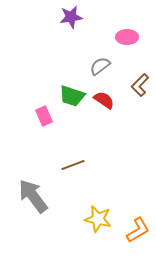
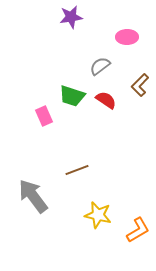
red semicircle: moved 2 px right
brown line: moved 4 px right, 5 px down
yellow star: moved 4 px up
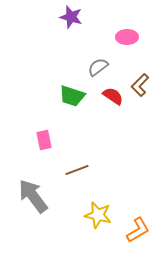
purple star: rotated 25 degrees clockwise
gray semicircle: moved 2 px left, 1 px down
red semicircle: moved 7 px right, 4 px up
pink rectangle: moved 24 px down; rotated 12 degrees clockwise
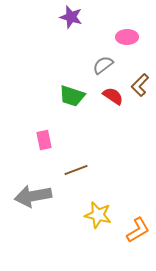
gray semicircle: moved 5 px right, 2 px up
brown line: moved 1 px left
gray arrow: rotated 63 degrees counterclockwise
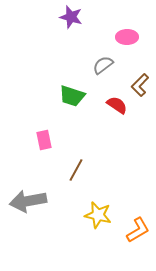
red semicircle: moved 4 px right, 9 px down
brown line: rotated 40 degrees counterclockwise
gray arrow: moved 5 px left, 5 px down
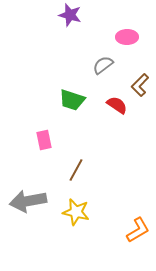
purple star: moved 1 px left, 2 px up
green trapezoid: moved 4 px down
yellow star: moved 22 px left, 3 px up
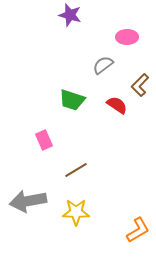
pink rectangle: rotated 12 degrees counterclockwise
brown line: rotated 30 degrees clockwise
yellow star: rotated 12 degrees counterclockwise
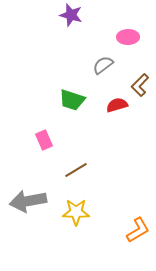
purple star: moved 1 px right
pink ellipse: moved 1 px right
red semicircle: rotated 50 degrees counterclockwise
